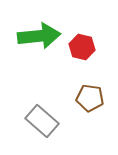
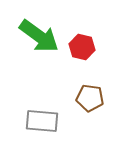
green arrow: rotated 42 degrees clockwise
gray rectangle: rotated 36 degrees counterclockwise
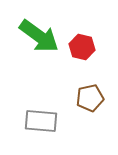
brown pentagon: rotated 20 degrees counterclockwise
gray rectangle: moved 1 px left
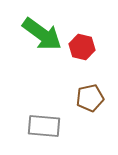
green arrow: moved 3 px right, 2 px up
gray rectangle: moved 3 px right, 5 px down
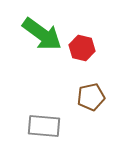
red hexagon: moved 1 px down
brown pentagon: moved 1 px right, 1 px up
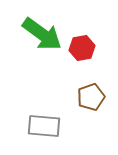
red hexagon: rotated 25 degrees counterclockwise
brown pentagon: rotated 8 degrees counterclockwise
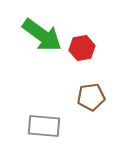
green arrow: moved 1 px down
brown pentagon: rotated 12 degrees clockwise
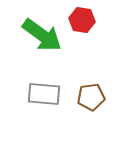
red hexagon: moved 28 px up; rotated 20 degrees clockwise
gray rectangle: moved 32 px up
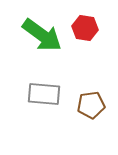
red hexagon: moved 3 px right, 8 px down
brown pentagon: moved 8 px down
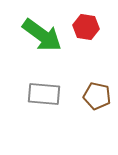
red hexagon: moved 1 px right, 1 px up
brown pentagon: moved 6 px right, 9 px up; rotated 20 degrees clockwise
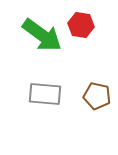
red hexagon: moved 5 px left, 2 px up
gray rectangle: moved 1 px right
